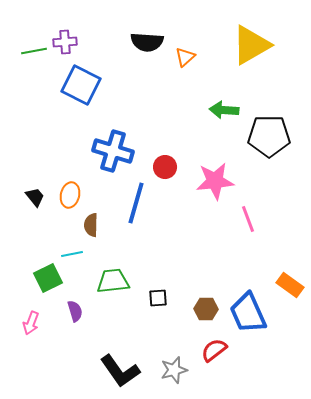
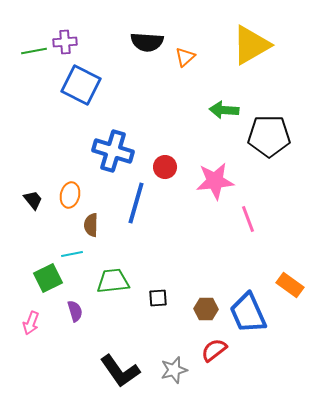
black trapezoid: moved 2 px left, 3 px down
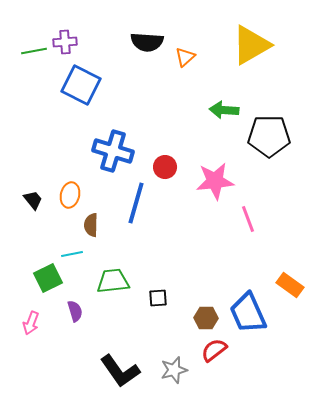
brown hexagon: moved 9 px down
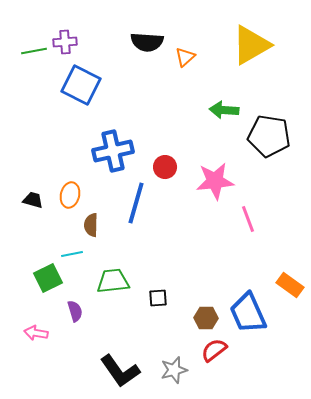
black pentagon: rotated 9 degrees clockwise
blue cross: rotated 30 degrees counterclockwise
black trapezoid: rotated 35 degrees counterclockwise
pink arrow: moved 5 px right, 10 px down; rotated 80 degrees clockwise
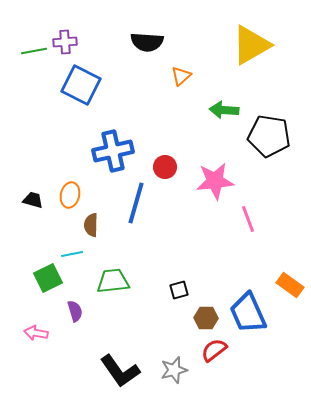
orange triangle: moved 4 px left, 19 px down
black square: moved 21 px right, 8 px up; rotated 12 degrees counterclockwise
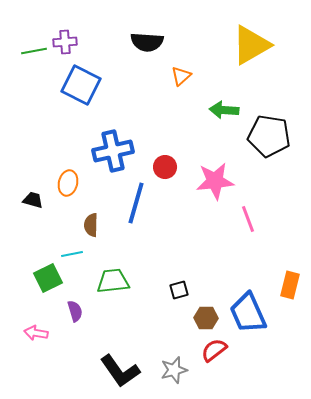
orange ellipse: moved 2 px left, 12 px up
orange rectangle: rotated 68 degrees clockwise
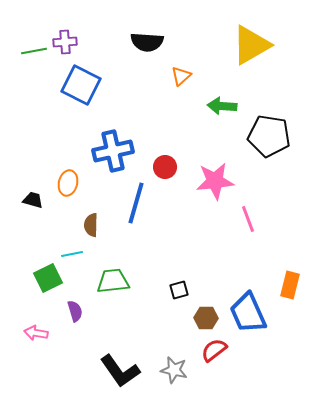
green arrow: moved 2 px left, 4 px up
gray star: rotated 28 degrees clockwise
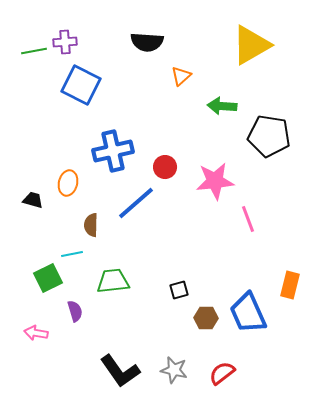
blue line: rotated 33 degrees clockwise
red semicircle: moved 8 px right, 23 px down
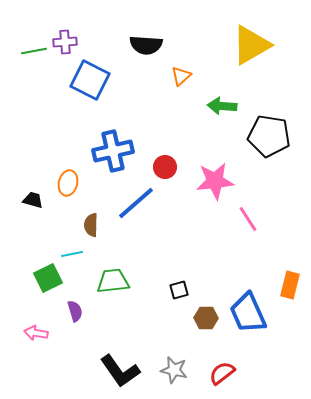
black semicircle: moved 1 px left, 3 px down
blue square: moved 9 px right, 5 px up
pink line: rotated 12 degrees counterclockwise
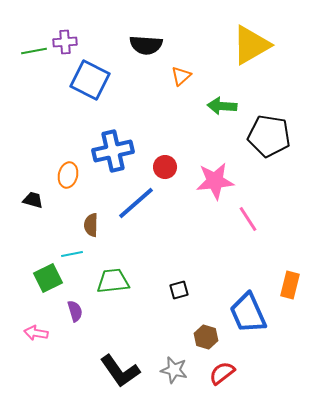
orange ellipse: moved 8 px up
brown hexagon: moved 19 px down; rotated 15 degrees clockwise
